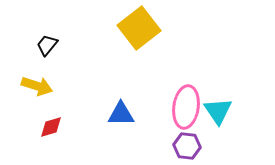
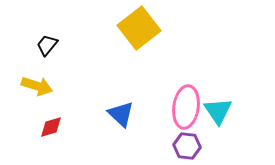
blue triangle: rotated 44 degrees clockwise
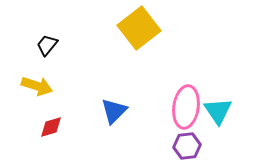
blue triangle: moved 7 px left, 3 px up; rotated 32 degrees clockwise
purple hexagon: rotated 12 degrees counterclockwise
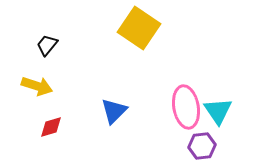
yellow square: rotated 18 degrees counterclockwise
pink ellipse: rotated 18 degrees counterclockwise
purple hexagon: moved 15 px right
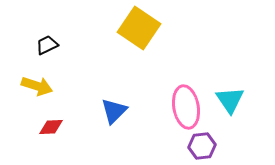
black trapezoid: rotated 25 degrees clockwise
cyan triangle: moved 12 px right, 11 px up
red diamond: rotated 15 degrees clockwise
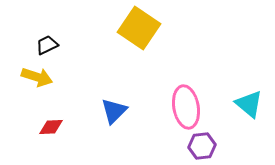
yellow arrow: moved 9 px up
cyan triangle: moved 19 px right, 4 px down; rotated 16 degrees counterclockwise
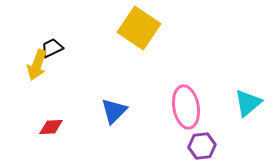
black trapezoid: moved 5 px right, 3 px down
yellow arrow: moved 12 px up; rotated 92 degrees clockwise
cyan triangle: moved 1 px left, 1 px up; rotated 40 degrees clockwise
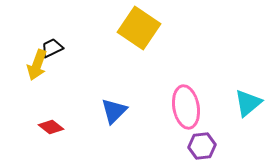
red diamond: rotated 40 degrees clockwise
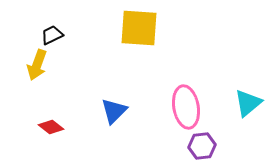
yellow square: rotated 30 degrees counterclockwise
black trapezoid: moved 13 px up
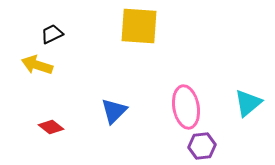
yellow square: moved 2 px up
black trapezoid: moved 1 px up
yellow arrow: rotated 88 degrees clockwise
